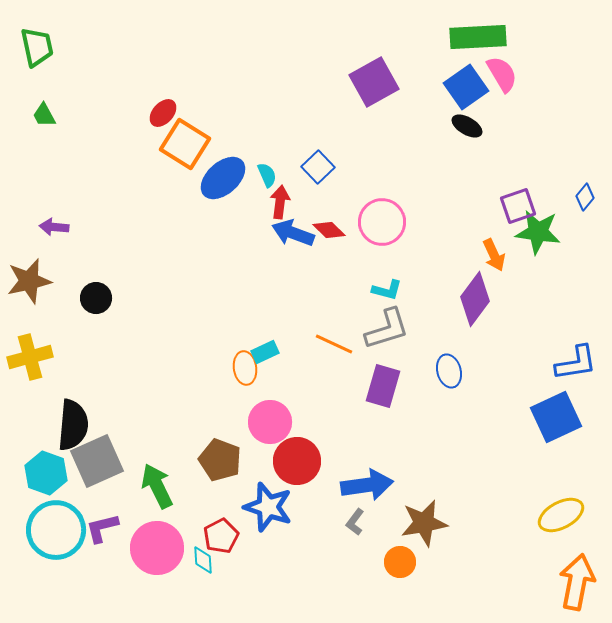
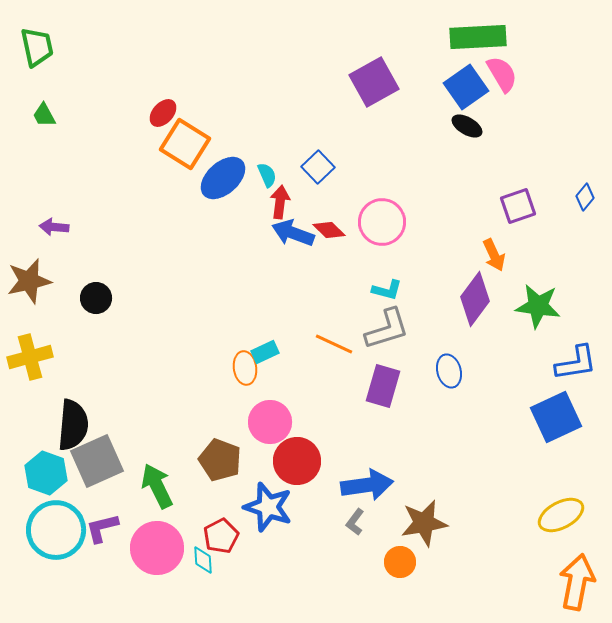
green star at (538, 232): moved 74 px down
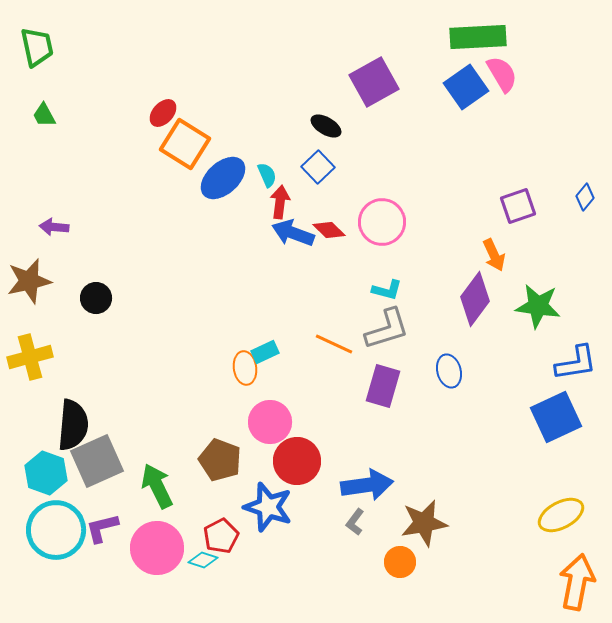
black ellipse at (467, 126): moved 141 px left
cyan diamond at (203, 560): rotated 68 degrees counterclockwise
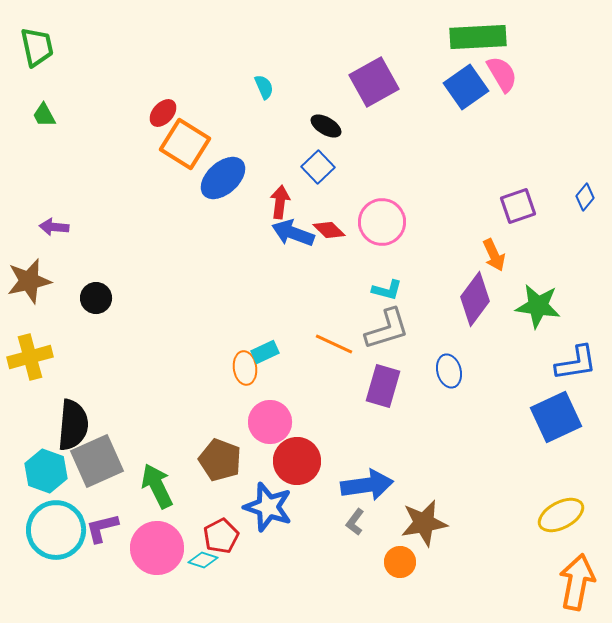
cyan semicircle at (267, 175): moved 3 px left, 88 px up
cyan hexagon at (46, 473): moved 2 px up
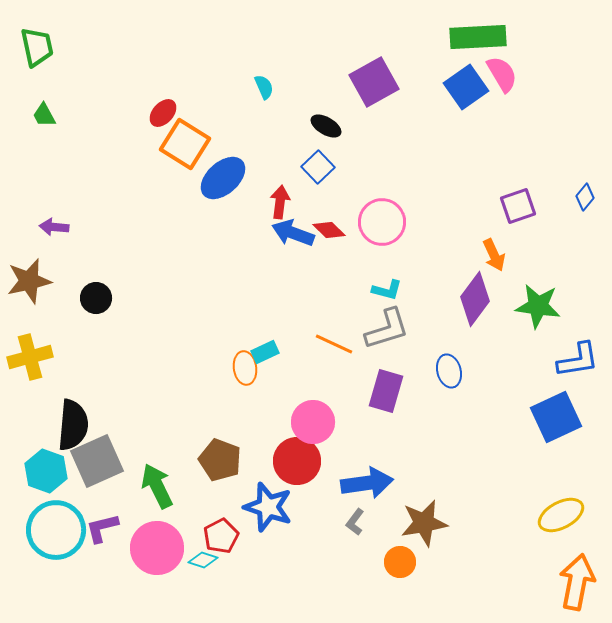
blue L-shape at (576, 363): moved 2 px right, 3 px up
purple rectangle at (383, 386): moved 3 px right, 5 px down
pink circle at (270, 422): moved 43 px right
blue arrow at (367, 485): moved 2 px up
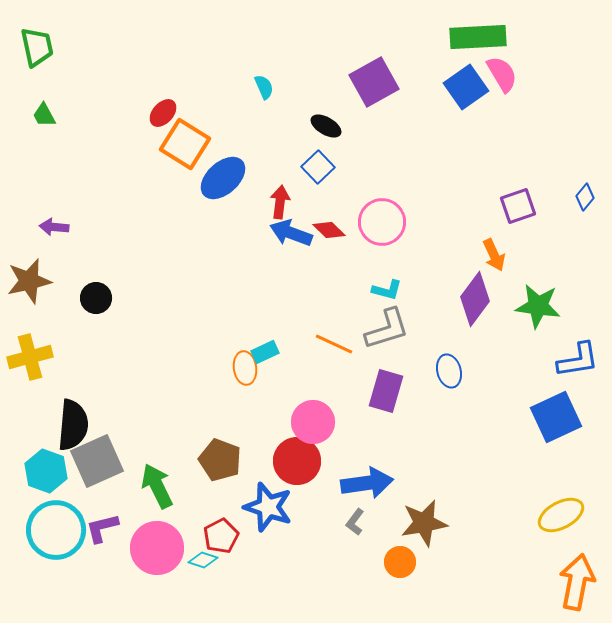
blue arrow at (293, 233): moved 2 px left
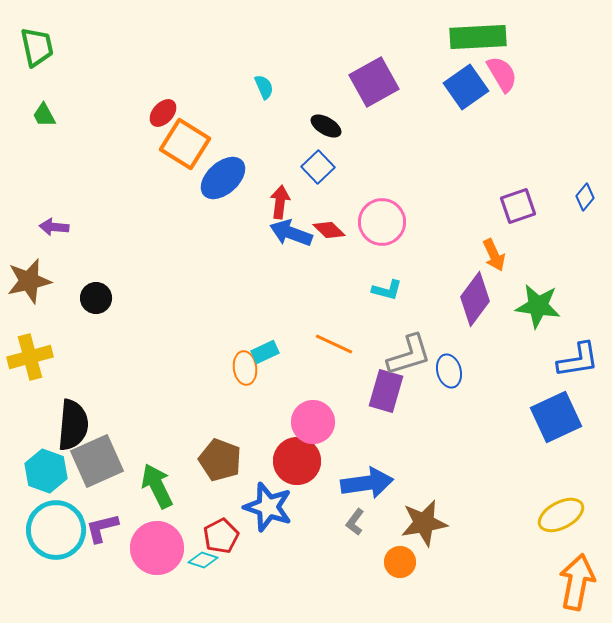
gray L-shape at (387, 329): moved 22 px right, 26 px down
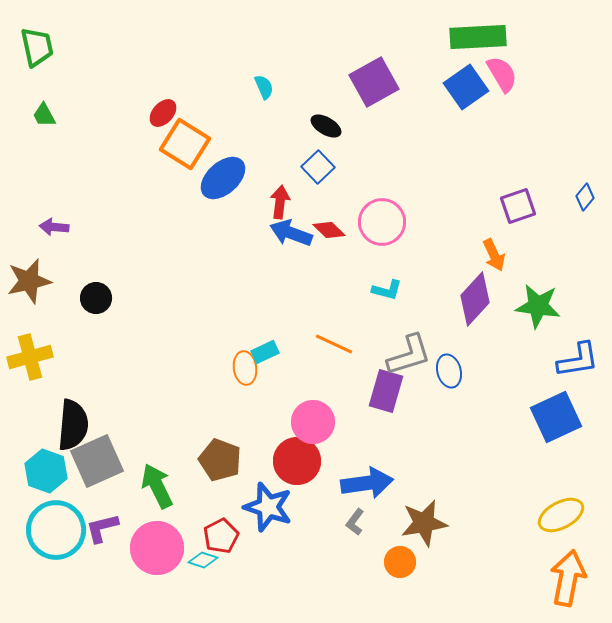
purple diamond at (475, 299): rotated 6 degrees clockwise
orange arrow at (577, 582): moved 9 px left, 4 px up
